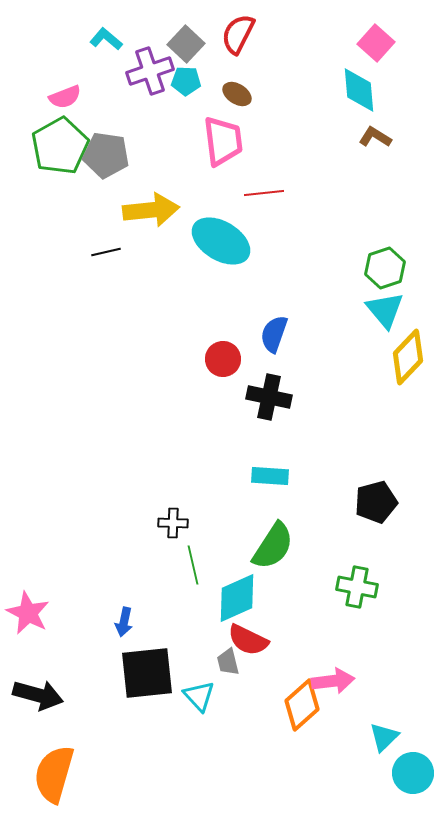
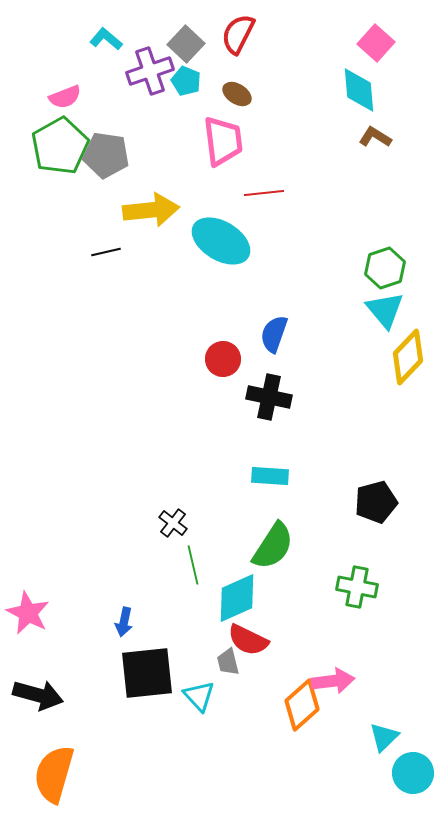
cyan pentagon at (186, 81): rotated 20 degrees clockwise
black cross at (173, 523): rotated 36 degrees clockwise
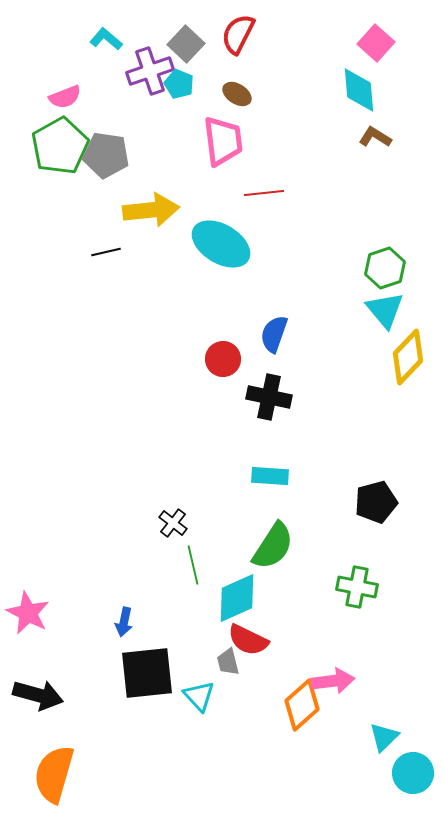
cyan pentagon at (186, 81): moved 7 px left, 3 px down
cyan ellipse at (221, 241): moved 3 px down
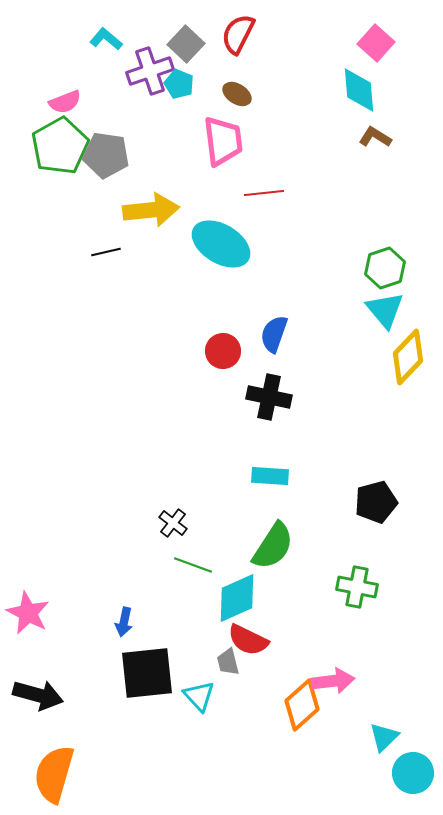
pink semicircle at (65, 97): moved 5 px down
red circle at (223, 359): moved 8 px up
green line at (193, 565): rotated 57 degrees counterclockwise
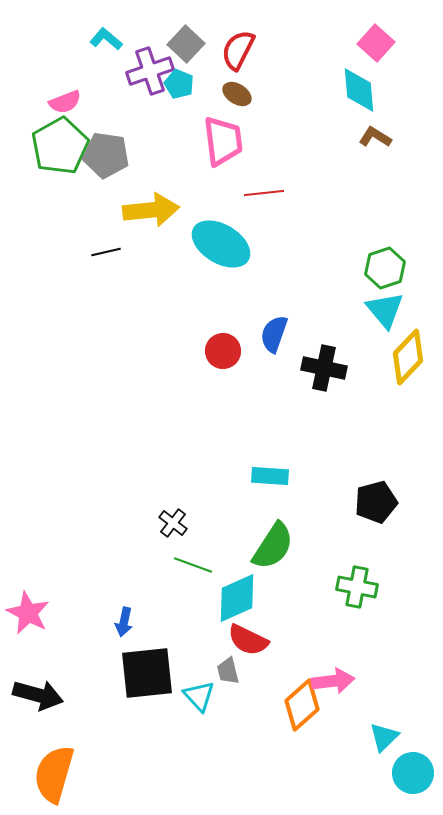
red semicircle at (238, 34): moved 16 px down
black cross at (269, 397): moved 55 px right, 29 px up
gray trapezoid at (228, 662): moved 9 px down
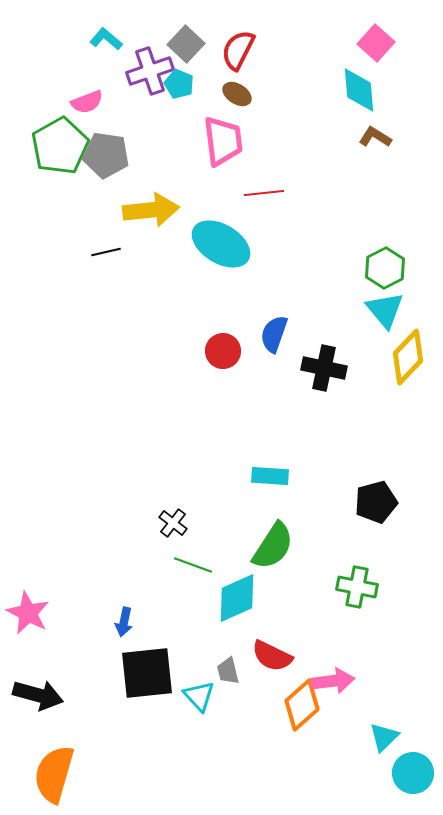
pink semicircle at (65, 102): moved 22 px right
green hexagon at (385, 268): rotated 9 degrees counterclockwise
red semicircle at (248, 640): moved 24 px right, 16 px down
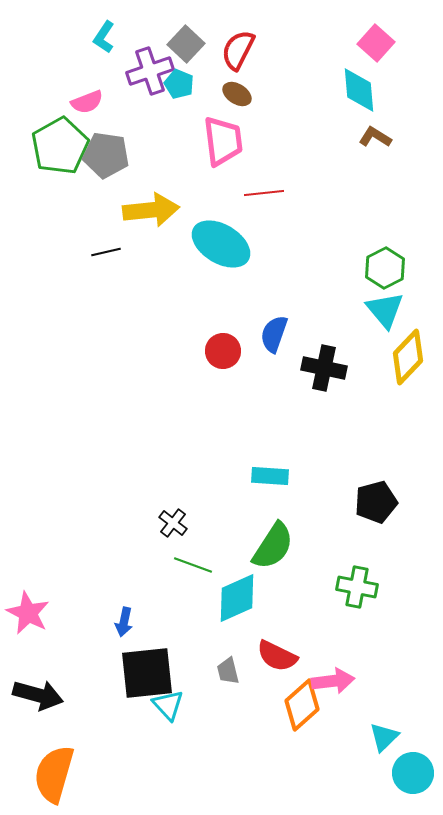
cyan L-shape at (106, 39): moved 2 px left, 2 px up; rotated 96 degrees counterclockwise
red semicircle at (272, 656): moved 5 px right
cyan triangle at (199, 696): moved 31 px left, 9 px down
